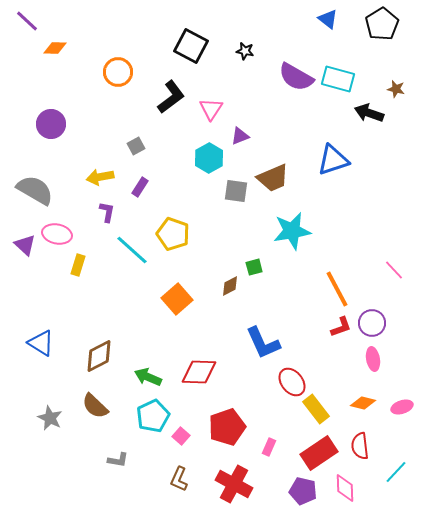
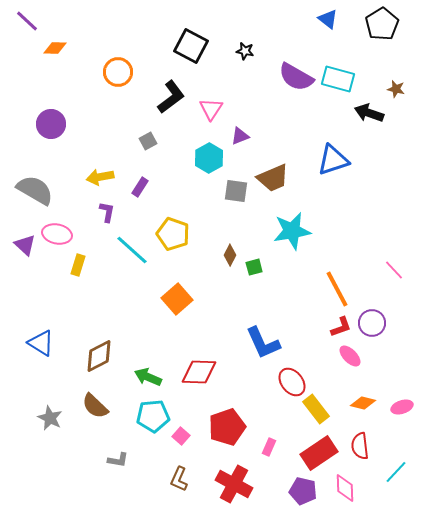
gray square at (136, 146): moved 12 px right, 5 px up
brown diamond at (230, 286): moved 31 px up; rotated 35 degrees counterclockwise
pink ellipse at (373, 359): moved 23 px left, 3 px up; rotated 35 degrees counterclockwise
cyan pentagon at (153, 416): rotated 20 degrees clockwise
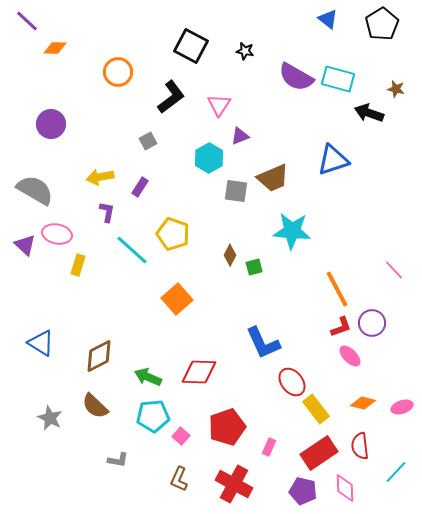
pink triangle at (211, 109): moved 8 px right, 4 px up
cyan star at (292, 231): rotated 15 degrees clockwise
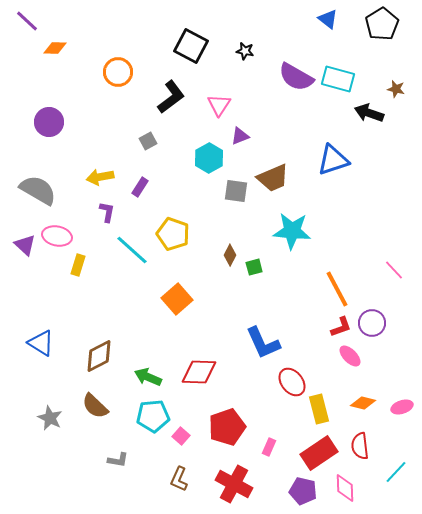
purple circle at (51, 124): moved 2 px left, 2 px up
gray semicircle at (35, 190): moved 3 px right
pink ellipse at (57, 234): moved 2 px down
yellow rectangle at (316, 409): moved 3 px right; rotated 24 degrees clockwise
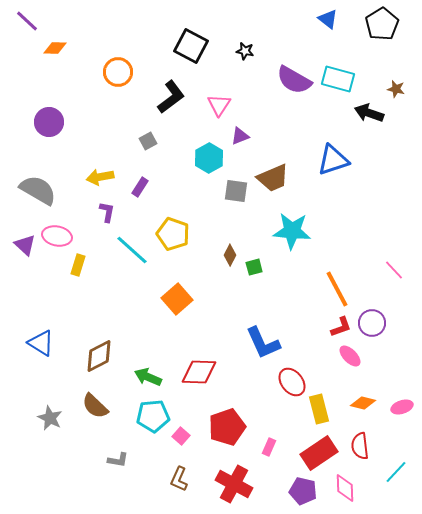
purple semicircle at (296, 77): moved 2 px left, 3 px down
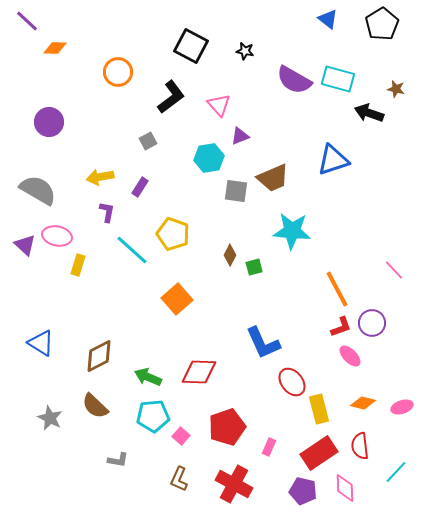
pink triangle at (219, 105): rotated 15 degrees counterclockwise
cyan hexagon at (209, 158): rotated 20 degrees clockwise
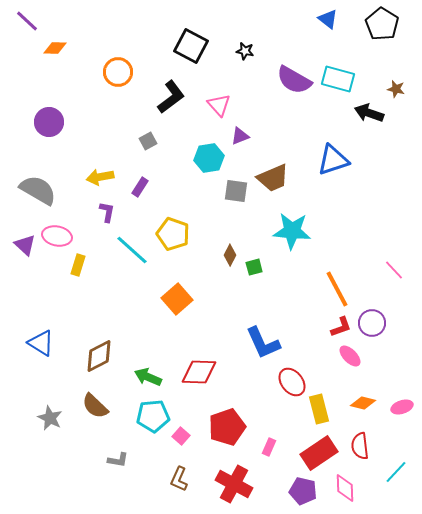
black pentagon at (382, 24): rotated 8 degrees counterclockwise
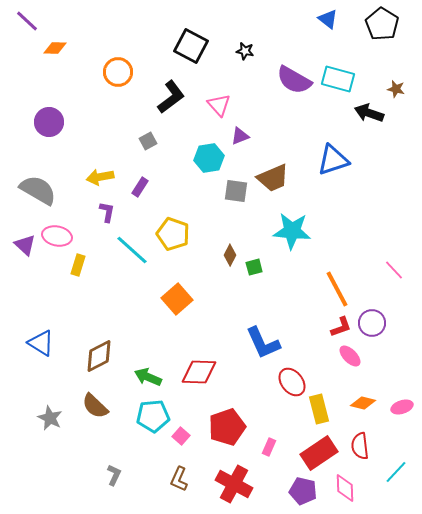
gray L-shape at (118, 460): moved 4 px left, 15 px down; rotated 75 degrees counterclockwise
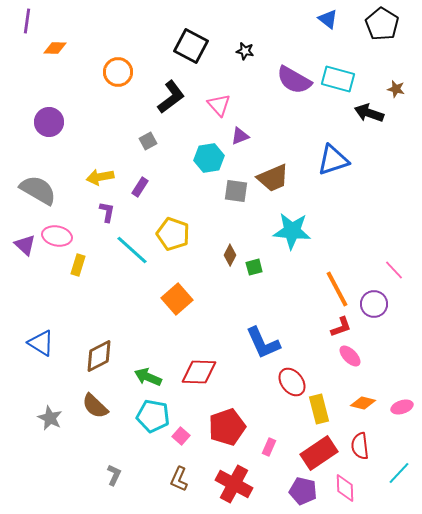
purple line at (27, 21): rotated 55 degrees clockwise
purple circle at (372, 323): moved 2 px right, 19 px up
cyan pentagon at (153, 416): rotated 16 degrees clockwise
cyan line at (396, 472): moved 3 px right, 1 px down
